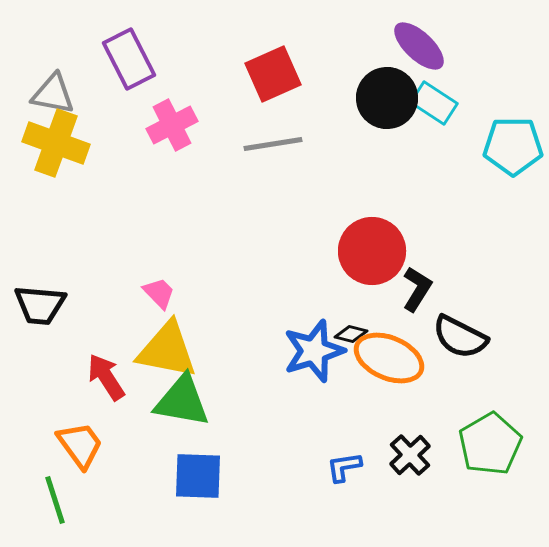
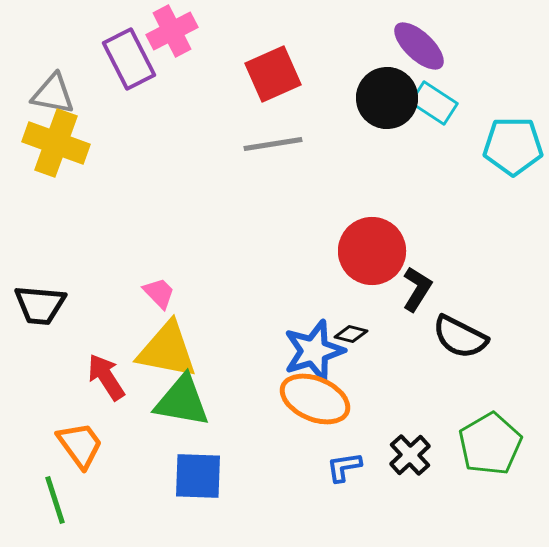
pink cross: moved 94 px up
orange ellipse: moved 74 px left, 41 px down
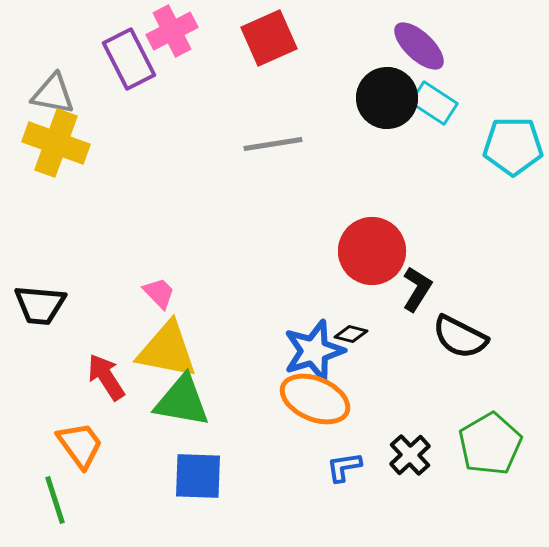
red square: moved 4 px left, 36 px up
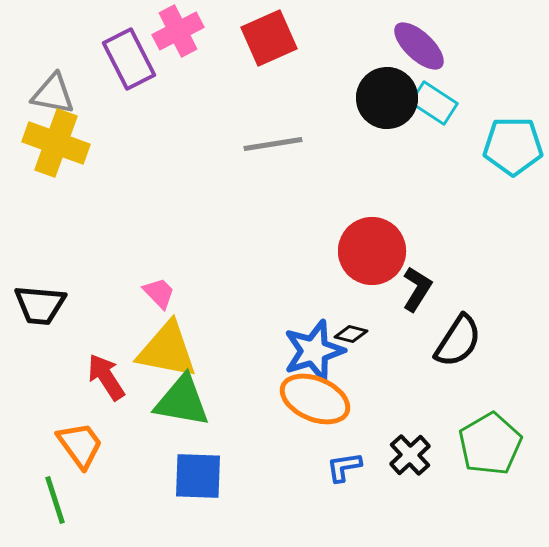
pink cross: moved 6 px right
black semicircle: moved 2 px left, 4 px down; rotated 84 degrees counterclockwise
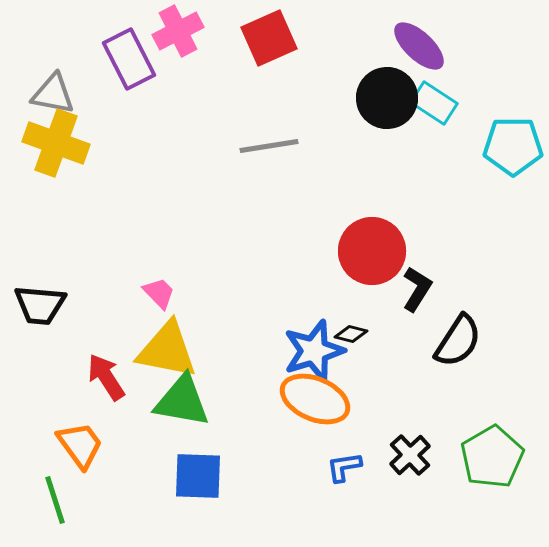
gray line: moved 4 px left, 2 px down
green pentagon: moved 2 px right, 13 px down
